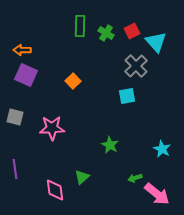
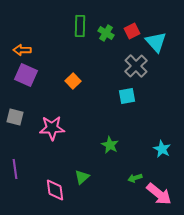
pink arrow: moved 2 px right
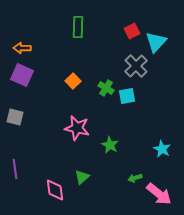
green rectangle: moved 2 px left, 1 px down
green cross: moved 55 px down
cyan triangle: rotated 25 degrees clockwise
orange arrow: moved 2 px up
purple square: moved 4 px left
pink star: moved 25 px right; rotated 15 degrees clockwise
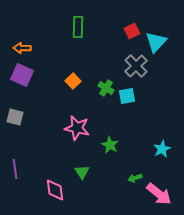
cyan star: rotated 18 degrees clockwise
green triangle: moved 5 px up; rotated 21 degrees counterclockwise
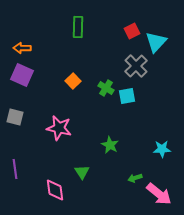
pink star: moved 18 px left
cyan star: rotated 24 degrees clockwise
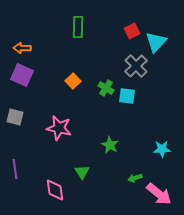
cyan square: rotated 18 degrees clockwise
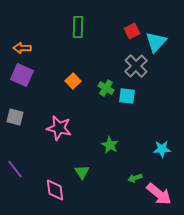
purple line: rotated 30 degrees counterclockwise
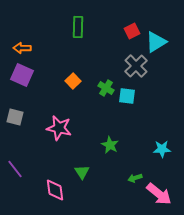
cyan triangle: rotated 15 degrees clockwise
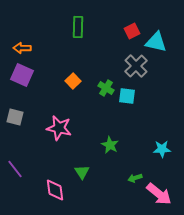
cyan triangle: rotated 45 degrees clockwise
